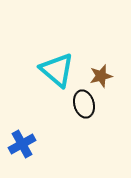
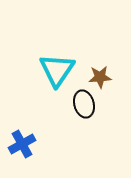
cyan triangle: rotated 24 degrees clockwise
brown star: moved 1 px left, 1 px down; rotated 10 degrees clockwise
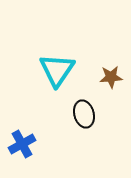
brown star: moved 11 px right
black ellipse: moved 10 px down
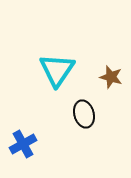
brown star: rotated 20 degrees clockwise
blue cross: moved 1 px right
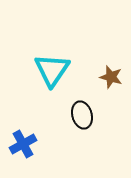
cyan triangle: moved 5 px left
black ellipse: moved 2 px left, 1 px down
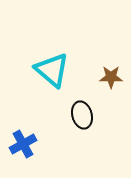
cyan triangle: rotated 24 degrees counterclockwise
brown star: rotated 15 degrees counterclockwise
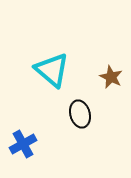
brown star: rotated 25 degrees clockwise
black ellipse: moved 2 px left, 1 px up
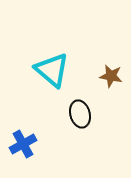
brown star: moved 1 px up; rotated 15 degrees counterclockwise
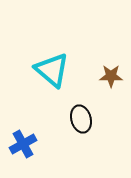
brown star: rotated 10 degrees counterclockwise
black ellipse: moved 1 px right, 5 px down
